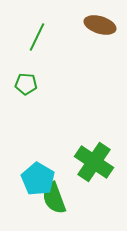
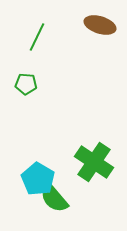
green semicircle: rotated 20 degrees counterclockwise
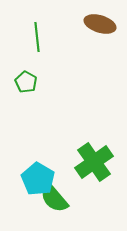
brown ellipse: moved 1 px up
green line: rotated 32 degrees counterclockwise
green pentagon: moved 2 px up; rotated 25 degrees clockwise
green cross: rotated 21 degrees clockwise
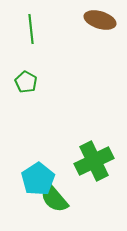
brown ellipse: moved 4 px up
green line: moved 6 px left, 8 px up
green cross: moved 1 px up; rotated 9 degrees clockwise
cyan pentagon: rotated 8 degrees clockwise
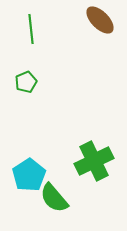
brown ellipse: rotated 28 degrees clockwise
green pentagon: rotated 20 degrees clockwise
cyan pentagon: moved 9 px left, 4 px up
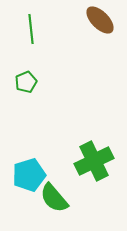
cyan pentagon: rotated 16 degrees clockwise
